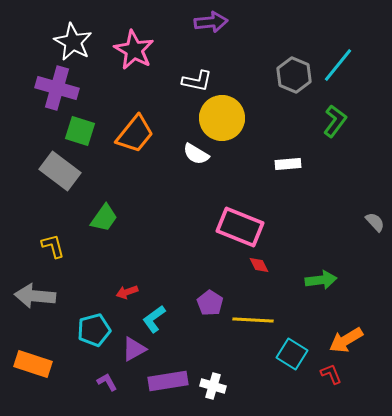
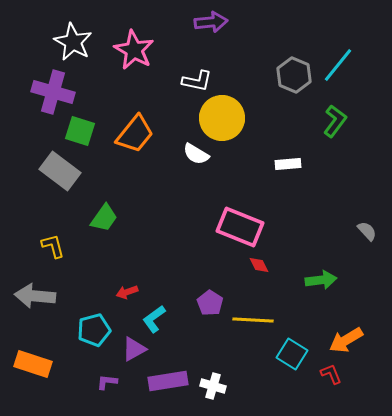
purple cross: moved 4 px left, 4 px down
gray semicircle: moved 8 px left, 9 px down
purple L-shape: rotated 55 degrees counterclockwise
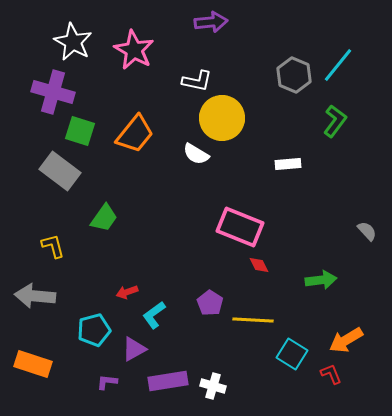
cyan L-shape: moved 4 px up
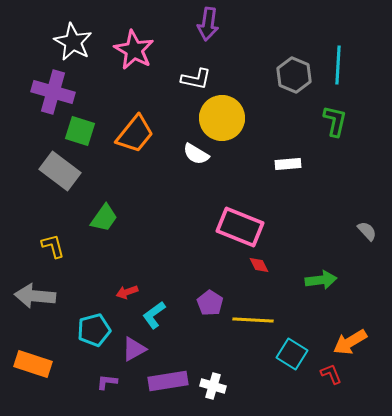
purple arrow: moved 3 px left, 2 px down; rotated 104 degrees clockwise
cyan line: rotated 36 degrees counterclockwise
white L-shape: moved 1 px left, 2 px up
green L-shape: rotated 24 degrees counterclockwise
orange arrow: moved 4 px right, 2 px down
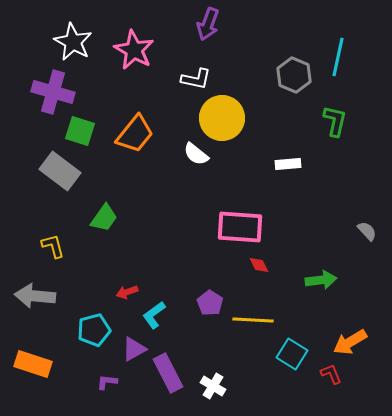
purple arrow: rotated 12 degrees clockwise
cyan line: moved 8 px up; rotated 9 degrees clockwise
white semicircle: rotated 8 degrees clockwise
pink rectangle: rotated 18 degrees counterclockwise
purple rectangle: moved 8 px up; rotated 72 degrees clockwise
white cross: rotated 15 degrees clockwise
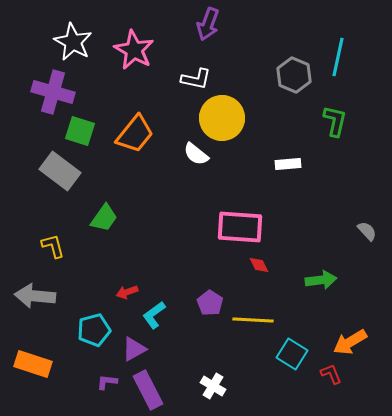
purple rectangle: moved 20 px left, 17 px down
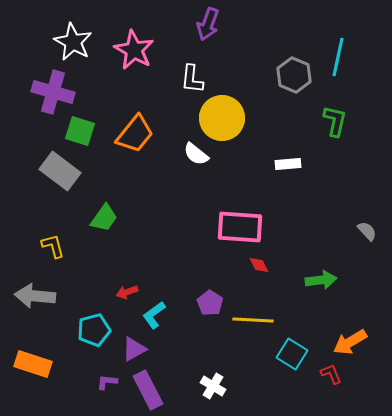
white L-shape: moved 4 px left; rotated 84 degrees clockwise
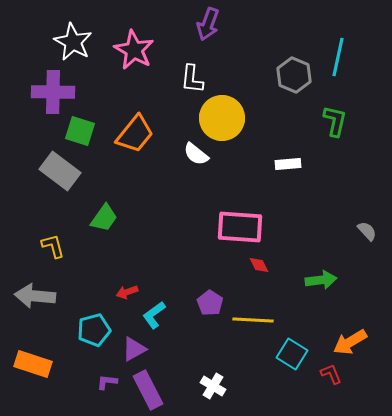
purple cross: rotated 15 degrees counterclockwise
